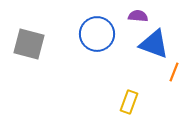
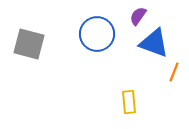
purple semicircle: rotated 60 degrees counterclockwise
blue triangle: moved 1 px up
yellow rectangle: rotated 25 degrees counterclockwise
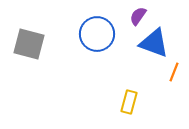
yellow rectangle: rotated 20 degrees clockwise
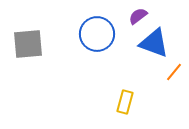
purple semicircle: rotated 18 degrees clockwise
gray square: moved 1 px left; rotated 20 degrees counterclockwise
orange line: rotated 18 degrees clockwise
yellow rectangle: moved 4 px left
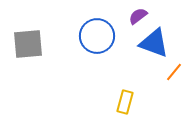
blue circle: moved 2 px down
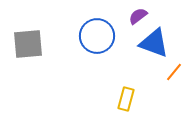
yellow rectangle: moved 1 px right, 3 px up
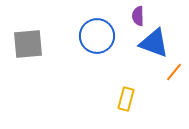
purple semicircle: rotated 54 degrees counterclockwise
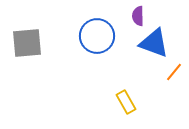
gray square: moved 1 px left, 1 px up
yellow rectangle: moved 3 px down; rotated 45 degrees counterclockwise
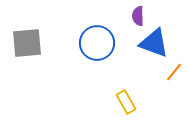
blue circle: moved 7 px down
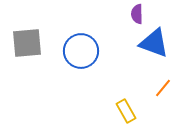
purple semicircle: moved 1 px left, 2 px up
blue circle: moved 16 px left, 8 px down
orange line: moved 11 px left, 16 px down
yellow rectangle: moved 9 px down
